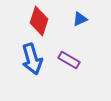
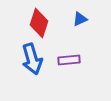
red diamond: moved 2 px down
purple rectangle: rotated 35 degrees counterclockwise
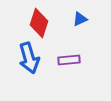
blue arrow: moved 3 px left, 1 px up
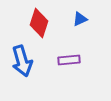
blue arrow: moved 7 px left, 3 px down
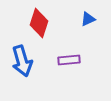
blue triangle: moved 8 px right
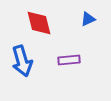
red diamond: rotated 32 degrees counterclockwise
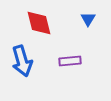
blue triangle: rotated 35 degrees counterclockwise
purple rectangle: moved 1 px right, 1 px down
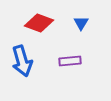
blue triangle: moved 7 px left, 4 px down
red diamond: rotated 56 degrees counterclockwise
